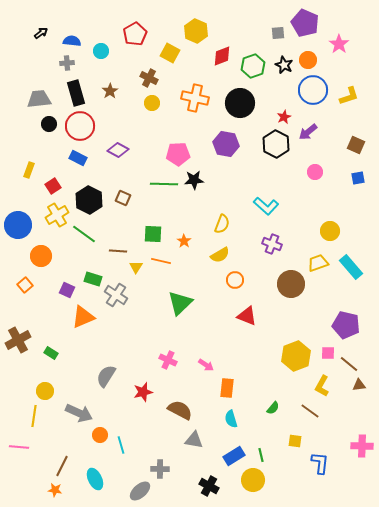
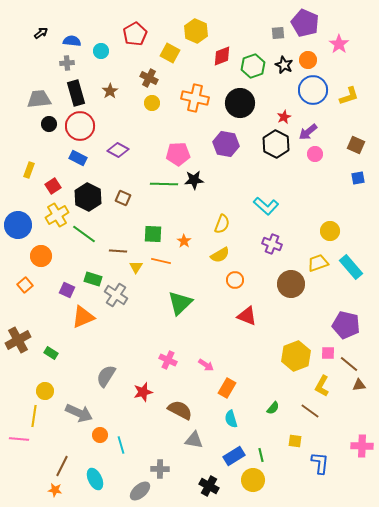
pink circle at (315, 172): moved 18 px up
black hexagon at (89, 200): moved 1 px left, 3 px up
orange rectangle at (227, 388): rotated 24 degrees clockwise
pink line at (19, 447): moved 8 px up
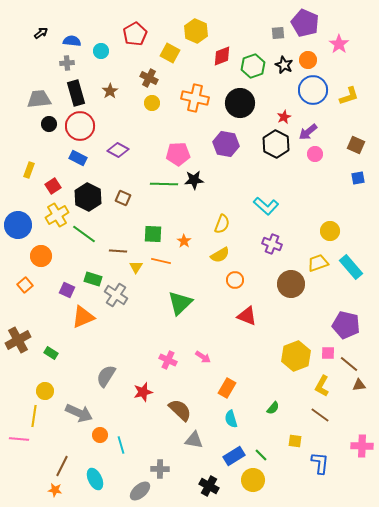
pink arrow at (206, 365): moved 3 px left, 8 px up
brown semicircle at (180, 410): rotated 15 degrees clockwise
brown line at (310, 411): moved 10 px right, 4 px down
green line at (261, 455): rotated 32 degrees counterclockwise
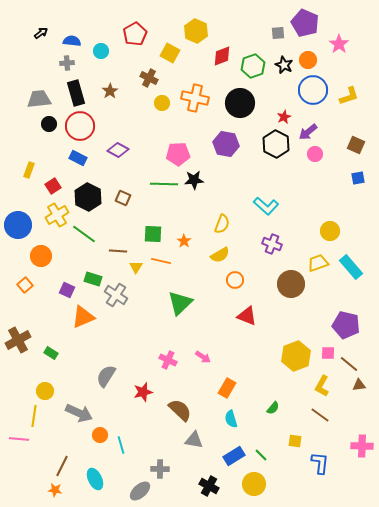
yellow circle at (152, 103): moved 10 px right
yellow circle at (253, 480): moved 1 px right, 4 px down
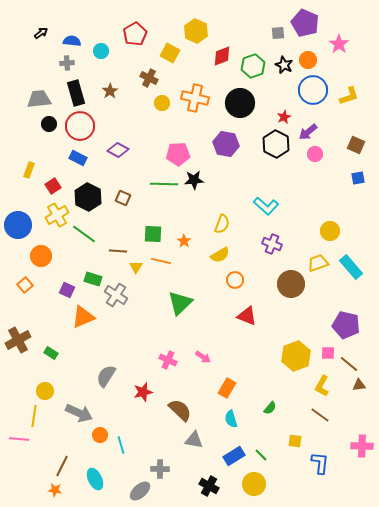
green semicircle at (273, 408): moved 3 px left
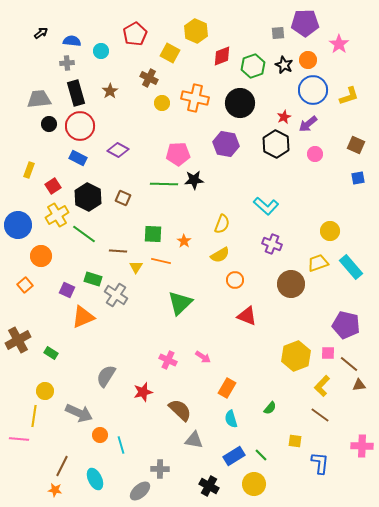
purple pentagon at (305, 23): rotated 24 degrees counterclockwise
purple arrow at (308, 132): moved 8 px up
yellow L-shape at (322, 386): rotated 15 degrees clockwise
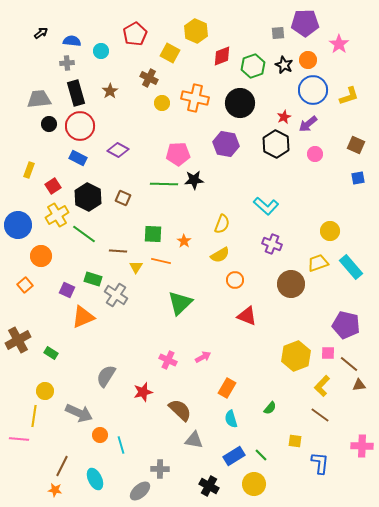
pink arrow at (203, 357): rotated 63 degrees counterclockwise
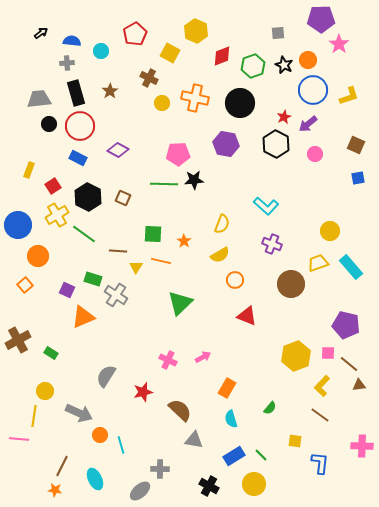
purple pentagon at (305, 23): moved 16 px right, 4 px up
orange circle at (41, 256): moved 3 px left
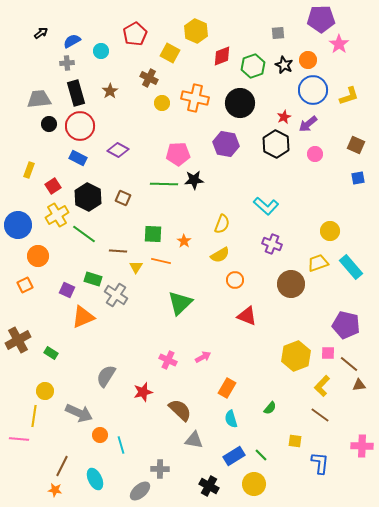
blue semicircle at (72, 41): rotated 36 degrees counterclockwise
orange square at (25, 285): rotated 14 degrees clockwise
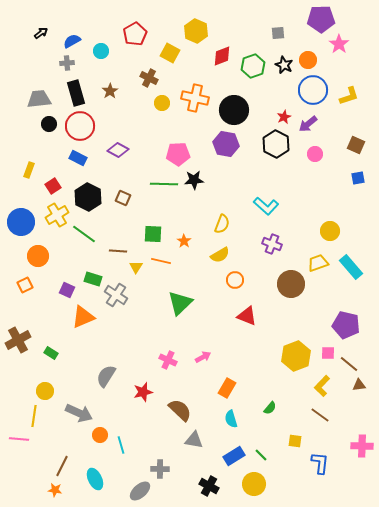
black circle at (240, 103): moved 6 px left, 7 px down
blue circle at (18, 225): moved 3 px right, 3 px up
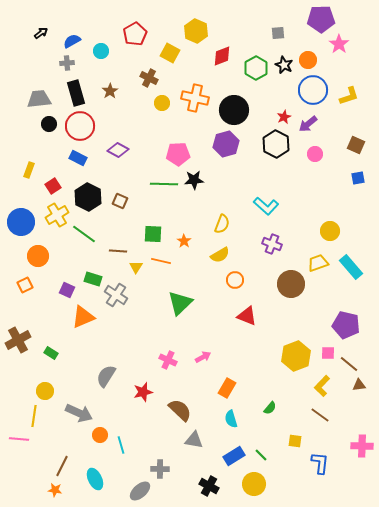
green hexagon at (253, 66): moved 3 px right, 2 px down; rotated 10 degrees counterclockwise
purple hexagon at (226, 144): rotated 25 degrees counterclockwise
brown square at (123, 198): moved 3 px left, 3 px down
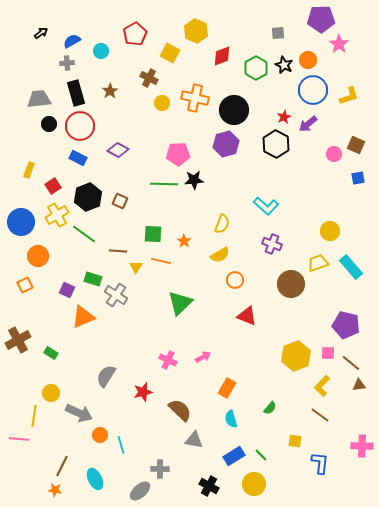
pink circle at (315, 154): moved 19 px right
black hexagon at (88, 197): rotated 12 degrees clockwise
brown line at (349, 364): moved 2 px right, 1 px up
yellow circle at (45, 391): moved 6 px right, 2 px down
